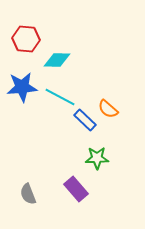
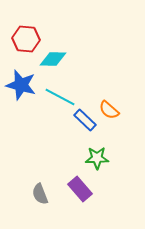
cyan diamond: moved 4 px left, 1 px up
blue star: moved 1 px left, 2 px up; rotated 20 degrees clockwise
orange semicircle: moved 1 px right, 1 px down
purple rectangle: moved 4 px right
gray semicircle: moved 12 px right
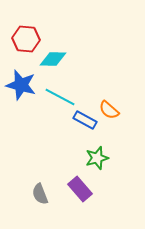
blue rectangle: rotated 15 degrees counterclockwise
green star: rotated 15 degrees counterclockwise
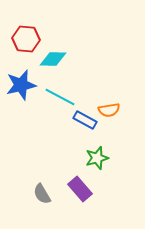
blue star: rotated 28 degrees counterclockwise
orange semicircle: rotated 50 degrees counterclockwise
gray semicircle: moved 2 px right; rotated 10 degrees counterclockwise
